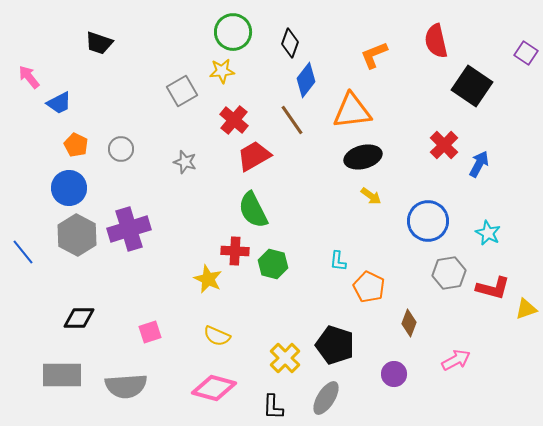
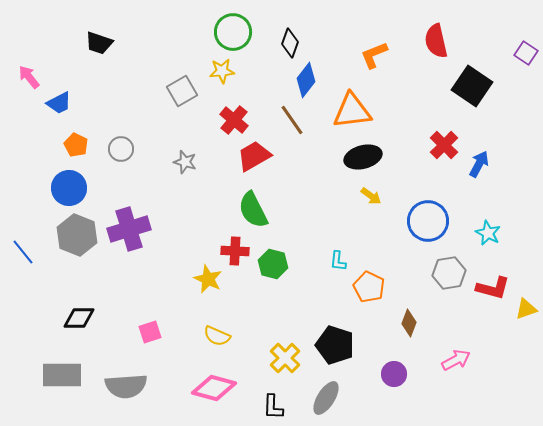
gray hexagon at (77, 235): rotated 6 degrees counterclockwise
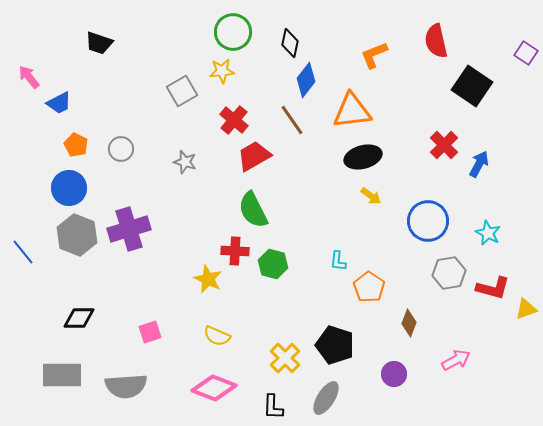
black diamond at (290, 43): rotated 8 degrees counterclockwise
orange pentagon at (369, 287): rotated 8 degrees clockwise
pink diamond at (214, 388): rotated 6 degrees clockwise
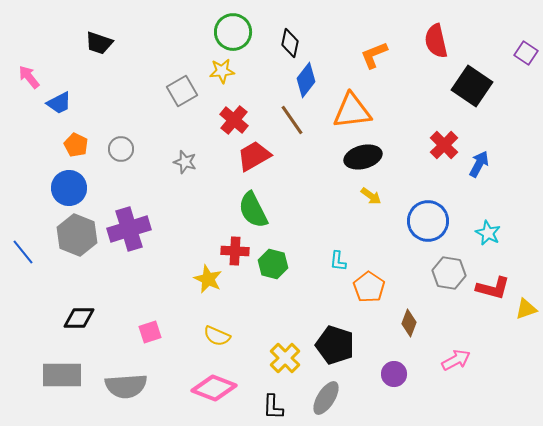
gray hexagon at (449, 273): rotated 20 degrees clockwise
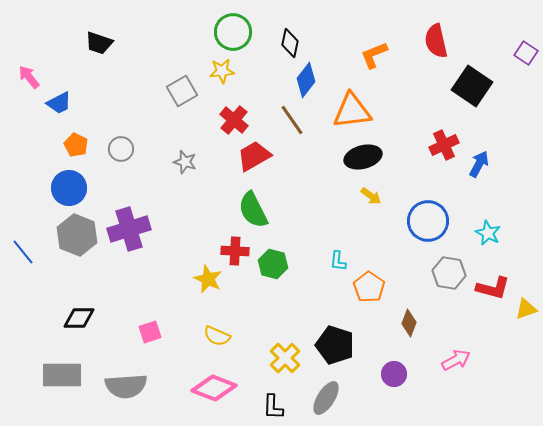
red cross at (444, 145): rotated 20 degrees clockwise
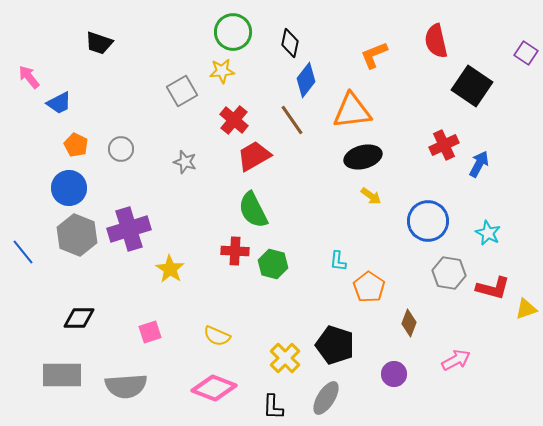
yellow star at (208, 279): moved 38 px left, 10 px up; rotated 8 degrees clockwise
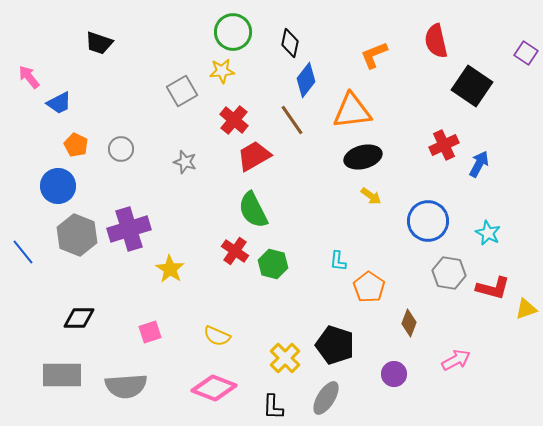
blue circle at (69, 188): moved 11 px left, 2 px up
red cross at (235, 251): rotated 32 degrees clockwise
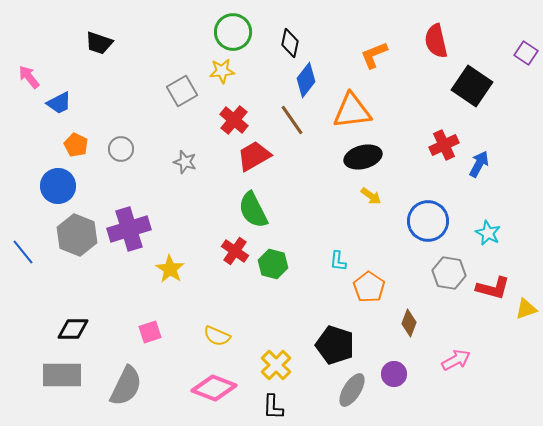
black diamond at (79, 318): moved 6 px left, 11 px down
yellow cross at (285, 358): moved 9 px left, 7 px down
gray semicircle at (126, 386): rotated 60 degrees counterclockwise
gray ellipse at (326, 398): moved 26 px right, 8 px up
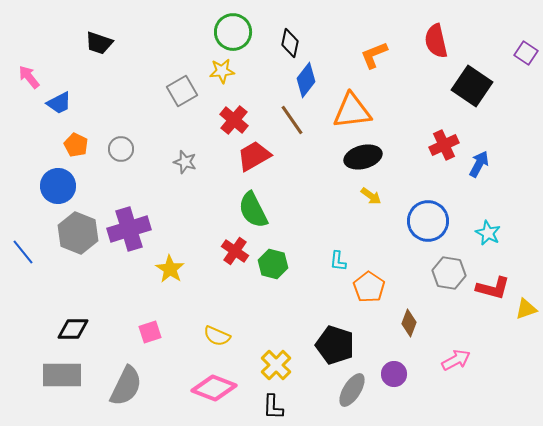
gray hexagon at (77, 235): moved 1 px right, 2 px up
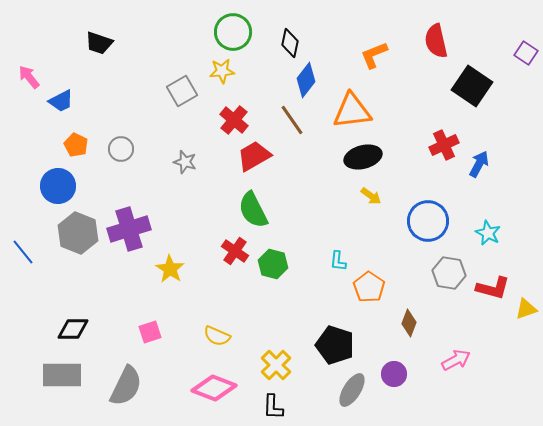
blue trapezoid at (59, 103): moved 2 px right, 2 px up
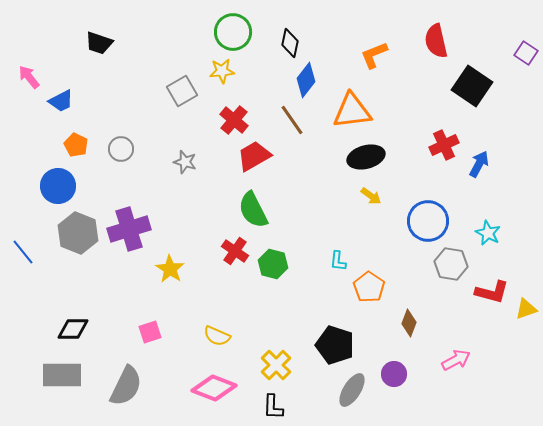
black ellipse at (363, 157): moved 3 px right
gray hexagon at (449, 273): moved 2 px right, 9 px up
red L-shape at (493, 288): moved 1 px left, 4 px down
